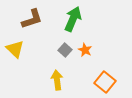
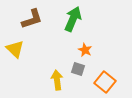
gray square: moved 13 px right, 19 px down; rotated 24 degrees counterclockwise
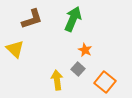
gray square: rotated 24 degrees clockwise
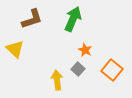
orange square: moved 7 px right, 12 px up
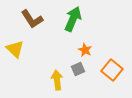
brown L-shape: rotated 75 degrees clockwise
gray square: rotated 24 degrees clockwise
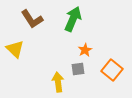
orange star: rotated 16 degrees clockwise
gray square: rotated 16 degrees clockwise
yellow arrow: moved 1 px right, 2 px down
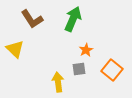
orange star: moved 1 px right
gray square: moved 1 px right
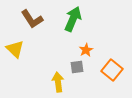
gray square: moved 2 px left, 2 px up
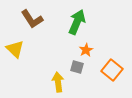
green arrow: moved 4 px right, 3 px down
gray square: rotated 24 degrees clockwise
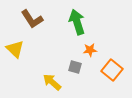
green arrow: rotated 40 degrees counterclockwise
orange star: moved 4 px right; rotated 24 degrees clockwise
gray square: moved 2 px left
yellow arrow: moved 6 px left; rotated 42 degrees counterclockwise
